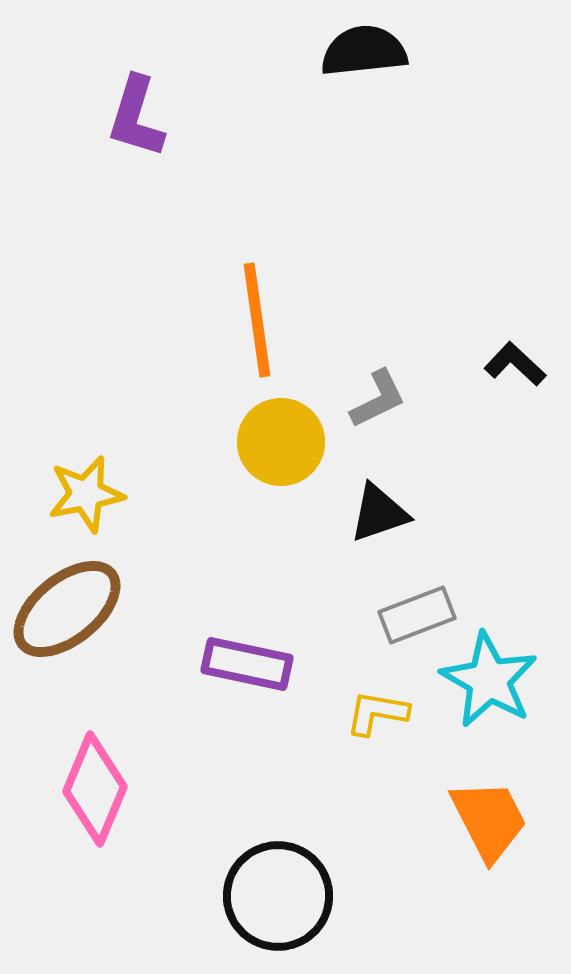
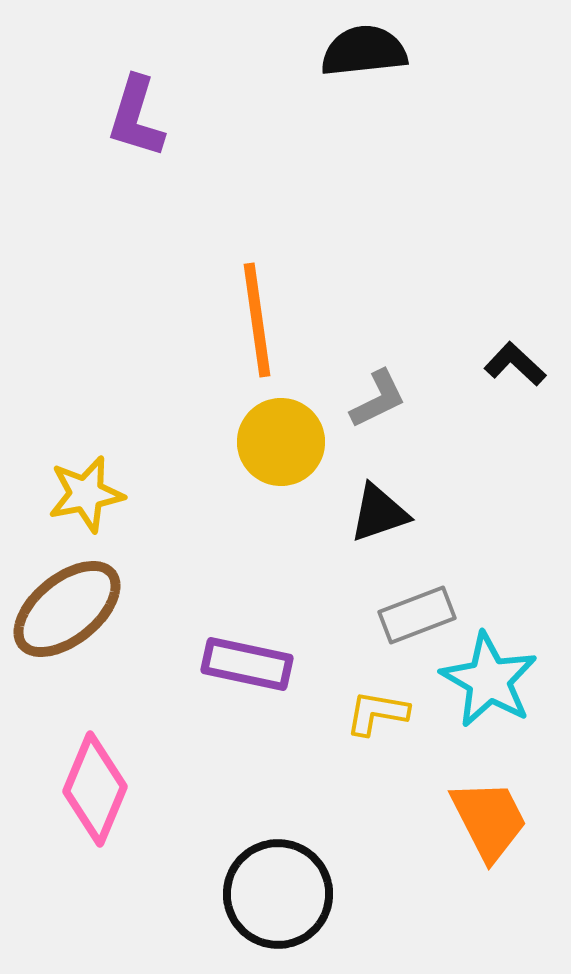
black circle: moved 2 px up
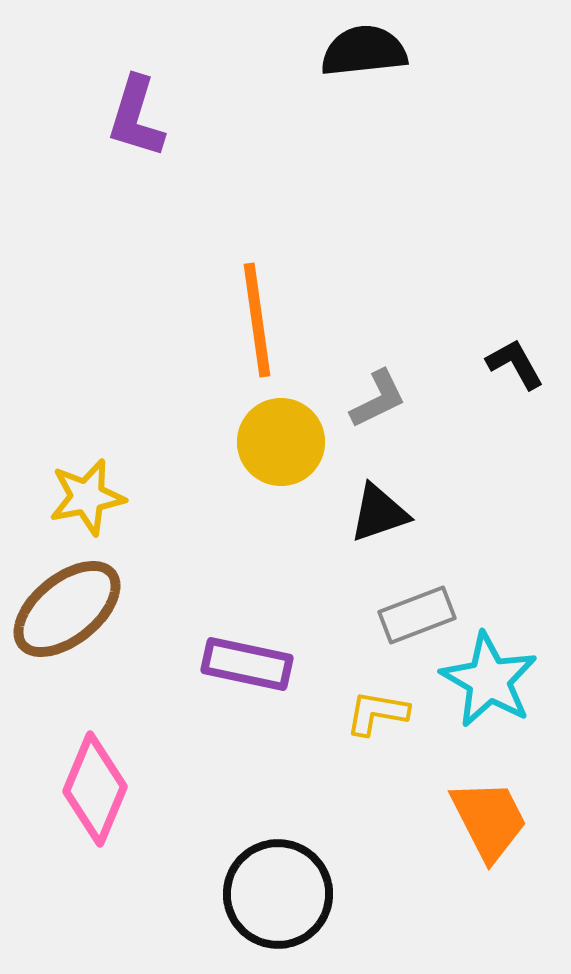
black L-shape: rotated 18 degrees clockwise
yellow star: moved 1 px right, 3 px down
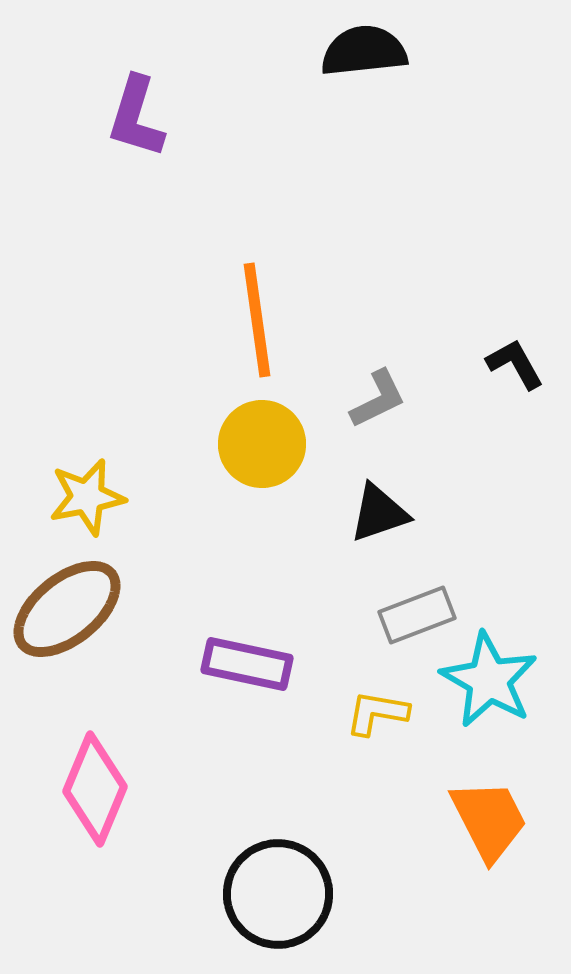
yellow circle: moved 19 px left, 2 px down
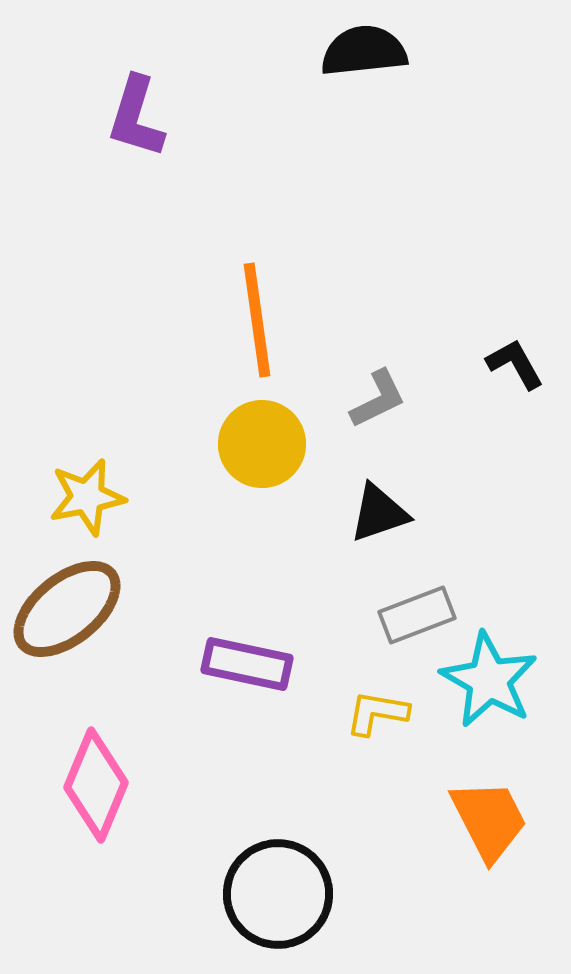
pink diamond: moved 1 px right, 4 px up
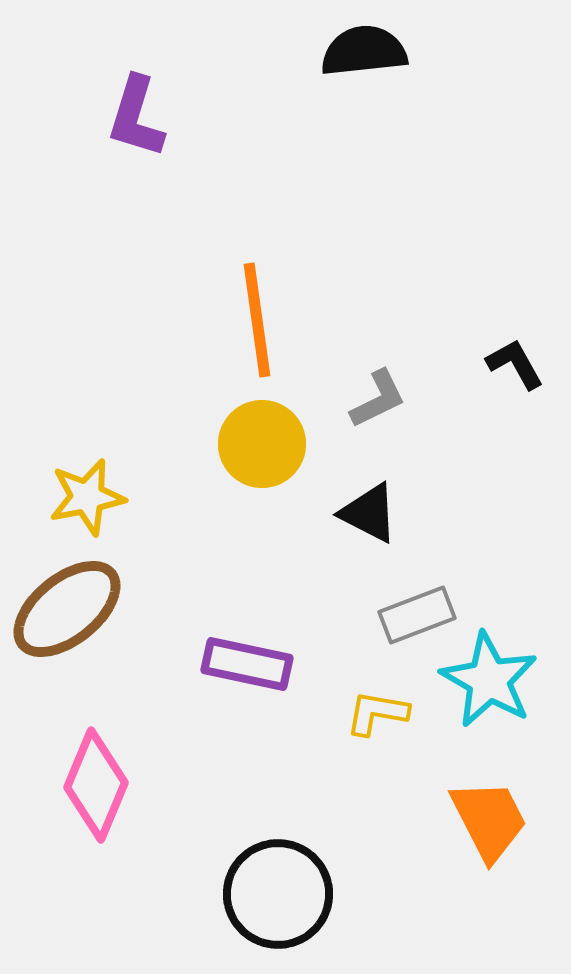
black triangle: moved 10 px left; rotated 46 degrees clockwise
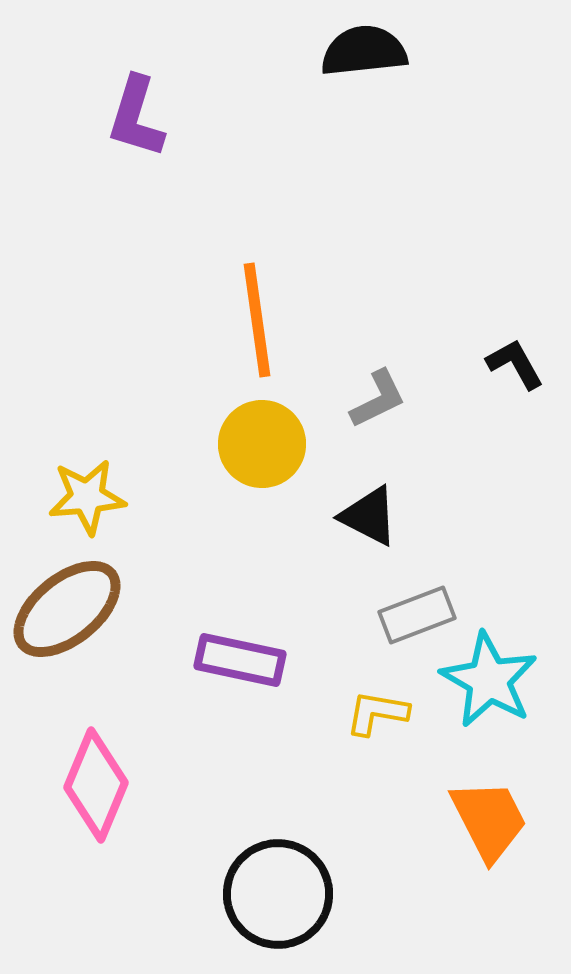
yellow star: rotated 6 degrees clockwise
black triangle: moved 3 px down
purple rectangle: moved 7 px left, 4 px up
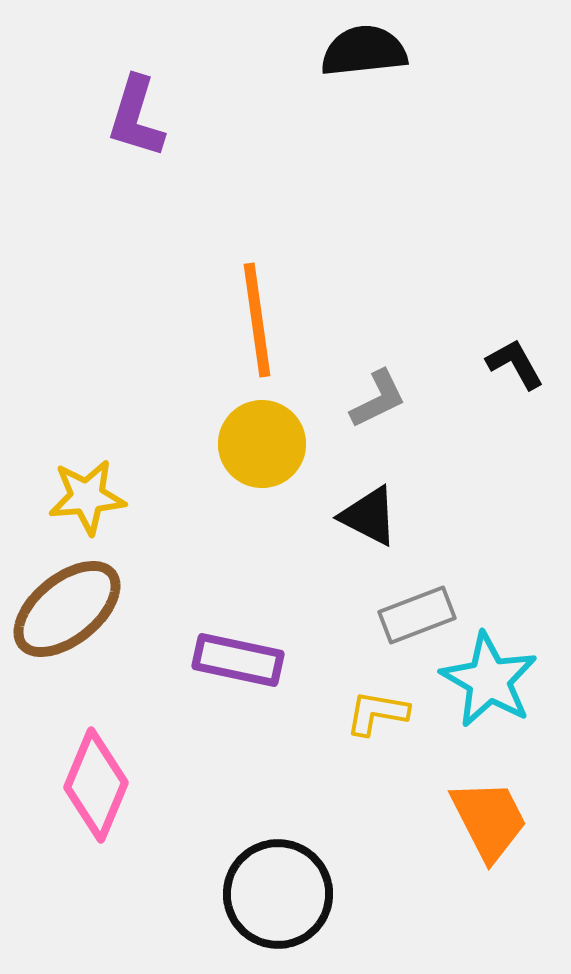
purple rectangle: moved 2 px left
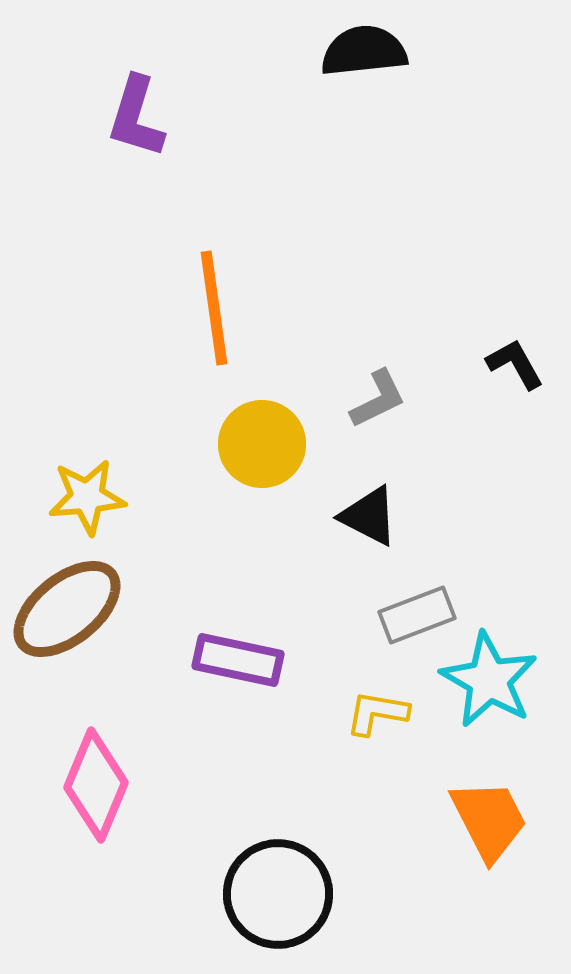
orange line: moved 43 px left, 12 px up
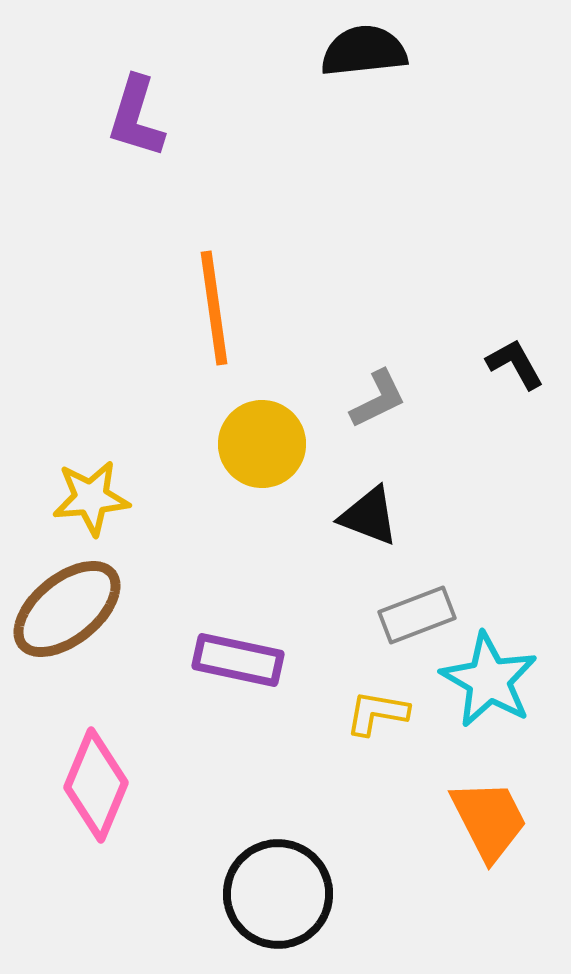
yellow star: moved 4 px right, 1 px down
black triangle: rotated 6 degrees counterclockwise
